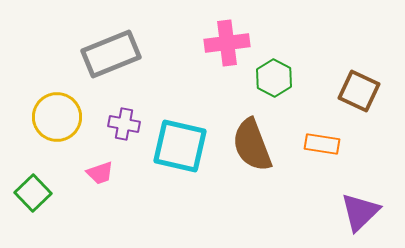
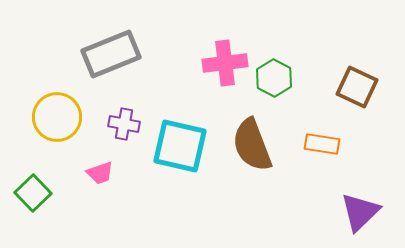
pink cross: moved 2 px left, 20 px down
brown square: moved 2 px left, 4 px up
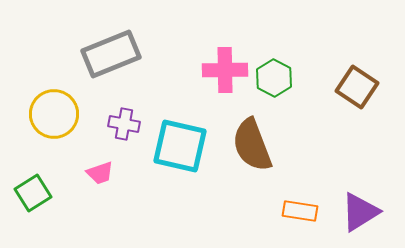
pink cross: moved 7 px down; rotated 6 degrees clockwise
brown square: rotated 9 degrees clockwise
yellow circle: moved 3 px left, 3 px up
orange rectangle: moved 22 px left, 67 px down
green square: rotated 12 degrees clockwise
purple triangle: rotated 12 degrees clockwise
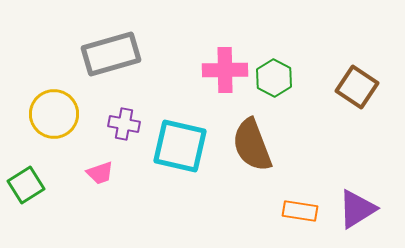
gray rectangle: rotated 6 degrees clockwise
green square: moved 7 px left, 8 px up
purple triangle: moved 3 px left, 3 px up
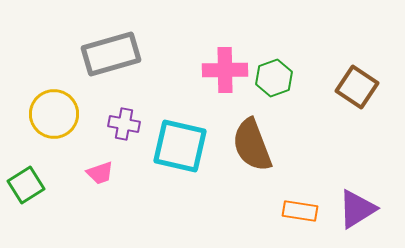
green hexagon: rotated 12 degrees clockwise
